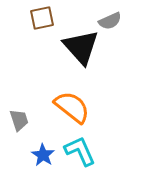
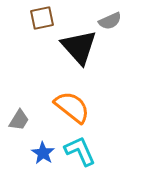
black triangle: moved 2 px left
gray trapezoid: rotated 50 degrees clockwise
blue star: moved 2 px up
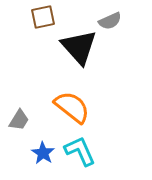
brown square: moved 1 px right, 1 px up
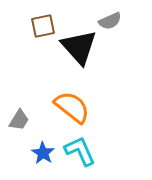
brown square: moved 9 px down
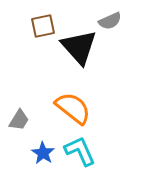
orange semicircle: moved 1 px right, 1 px down
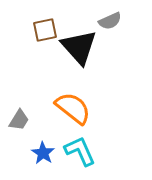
brown square: moved 2 px right, 4 px down
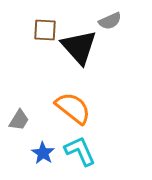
brown square: rotated 15 degrees clockwise
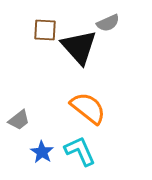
gray semicircle: moved 2 px left, 2 px down
orange semicircle: moved 15 px right
gray trapezoid: rotated 20 degrees clockwise
blue star: moved 1 px left, 1 px up
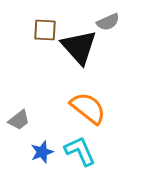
gray semicircle: moved 1 px up
blue star: rotated 20 degrees clockwise
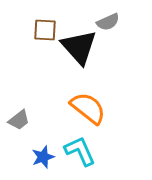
blue star: moved 1 px right, 5 px down
